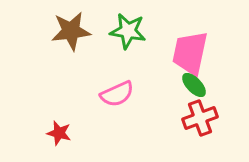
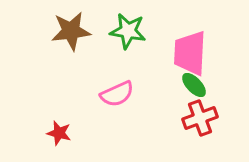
pink trapezoid: rotated 9 degrees counterclockwise
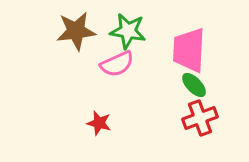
brown star: moved 5 px right
pink trapezoid: moved 1 px left, 3 px up
pink semicircle: moved 30 px up
red star: moved 40 px right, 10 px up
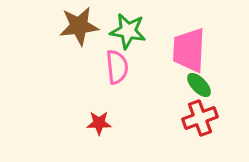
brown star: moved 3 px right, 5 px up
pink semicircle: moved 3 px down; rotated 72 degrees counterclockwise
green ellipse: moved 5 px right
red star: rotated 15 degrees counterclockwise
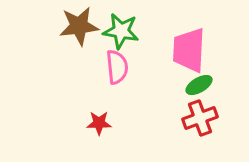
green star: moved 7 px left
green ellipse: rotated 76 degrees counterclockwise
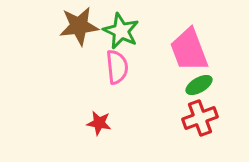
green star: rotated 15 degrees clockwise
pink trapezoid: rotated 24 degrees counterclockwise
red star: rotated 10 degrees clockwise
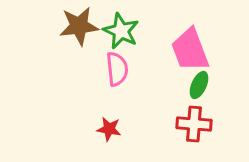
pink trapezoid: moved 1 px right
pink semicircle: moved 2 px down
green ellipse: rotated 36 degrees counterclockwise
red cross: moved 6 px left, 6 px down; rotated 24 degrees clockwise
red star: moved 10 px right, 6 px down
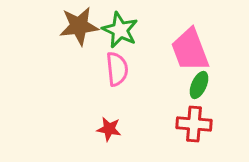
green star: moved 1 px left, 1 px up
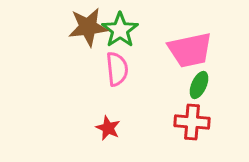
brown star: moved 9 px right, 1 px down
green star: rotated 12 degrees clockwise
pink trapezoid: rotated 81 degrees counterclockwise
red cross: moved 2 px left, 2 px up
red star: moved 1 px left, 1 px up; rotated 15 degrees clockwise
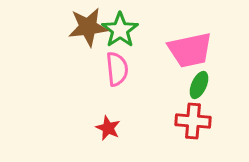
red cross: moved 1 px right, 1 px up
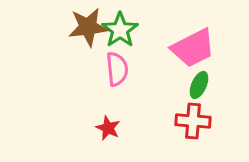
pink trapezoid: moved 3 px right, 2 px up; rotated 15 degrees counterclockwise
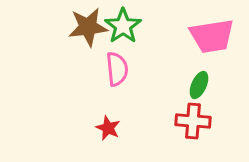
green star: moved 3 px right, 4 px up
pink trapezoid: moved 19 px right, 12 px up; rotated 18 degrees clockwise
